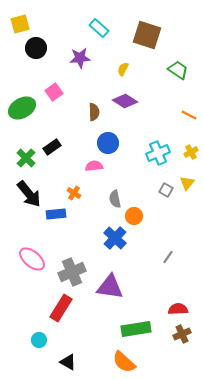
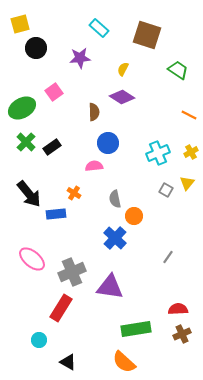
purple diamond: moved 3 px left, 4 px up
green cross: moved 16 px up
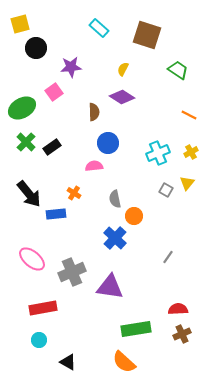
purple star: moved 9 px left, 9 px down
red rectangle: moved 18 px left; rotated 48 degrees clockwise
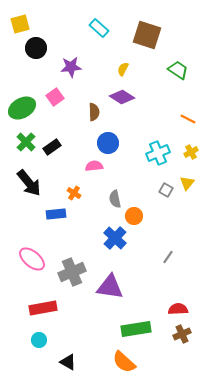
pink square: moved 1 px right, 5 px down
orange line: moved 1 px left, 4 px down
black arrow: moved 11 px up
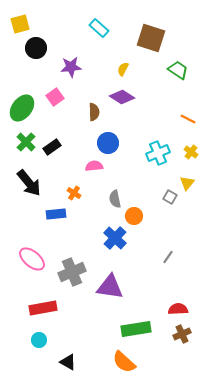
brown square: moved 4 px right, 3 px down
green ellipse: rotated 24 degrees counterclockwise
yellow cross: rotated 24 degrees counterclockwise
gray square: moved 4 px right, 7 px down
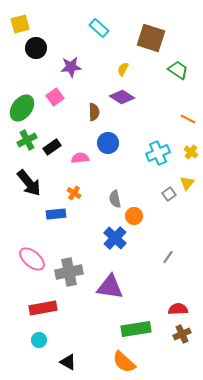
green cross: moved 1 px right, 2 px up; rotated 18 degrees clockwise
pink semicircle: moved 14 px left, 8 px up
gray square: moved 1 px left, 3 px up; rotated 24 degrees clockwise
gray cross: moved 3 px left; rotated 12 degrees clockwise
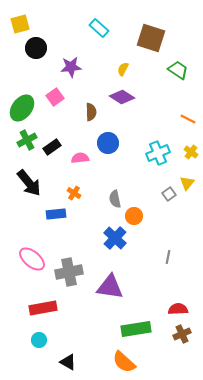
brown semicircle: moved 3 px left
gray line: rotated 24 degrees counterclockwise
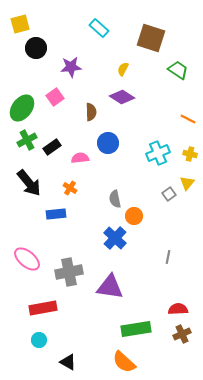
yellow cross: moved 1 px left, 2 px down; rotated 24 degrees counterclockwise
orange cross: moved 4 px left, 5 px up
pink ellipse: moved 5 px left
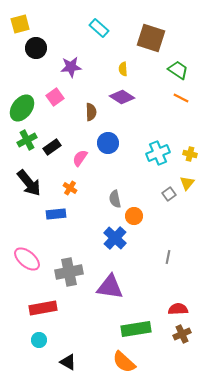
yellow semicircle: rotated 32 degrees counterclockwise
orange line: moved 7 px left, 21 px up
pink semicircle: rotated 48 degrees counterclockwise
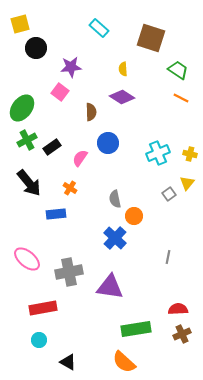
pink square: moved 5 px right, 5 px up; rotated 18 degrees counterclockwise
